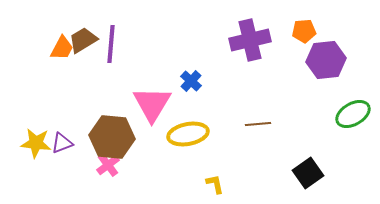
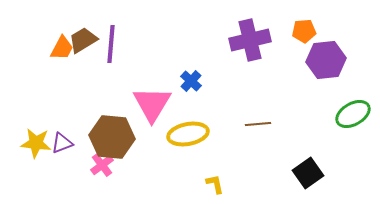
pink cross: moved 6 px left
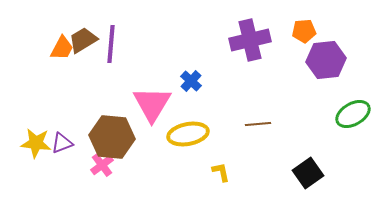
yellow L-shape: moved 6 px right, 12 px up
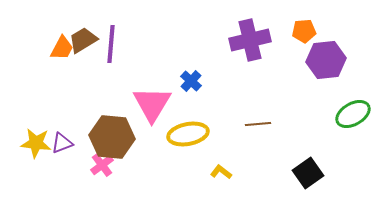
yellow L-shape: rotated 40 degrees counterclockwise
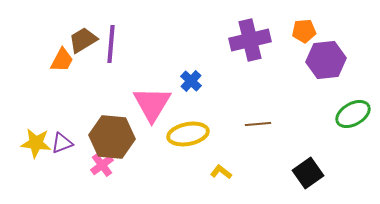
orange trapezoid: moved 12 px down
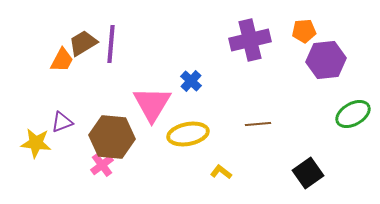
brown trapezoid: moved 3 px down
purple triangle: moved 21 px up
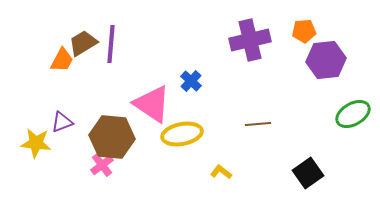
pink triangle: rotated 27 degrees counterclockwise
yellow ellipse: moved 6 px left
